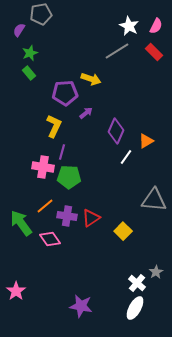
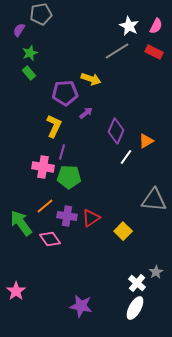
red rectangle: rotated 18 degrees counterclockwise
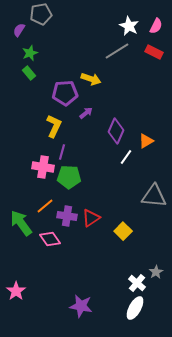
gray triangle: moved 4 px up
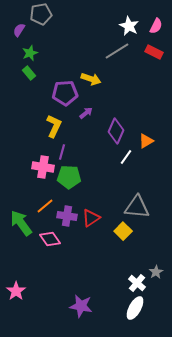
gray triangle: moved 17 px left, 11 px down
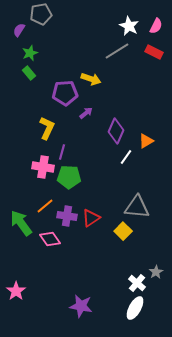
yellow L-shape: moved 7 px left, 2 px down
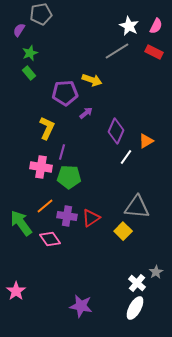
yellow arrow: moved 1 px right, 1 px down
pink cross: moved 2 px left
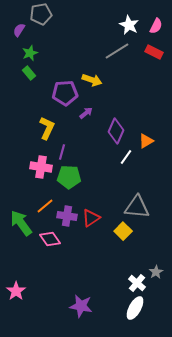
white star: moved 1 px up
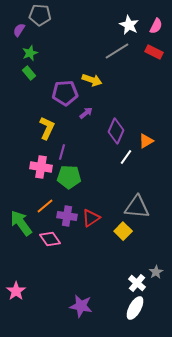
gray pentagon: moved 1 px left, 1 px down; rotated 15 degrees clockwise
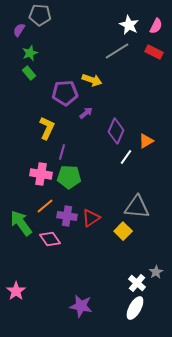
pink cross: moved 7 px down
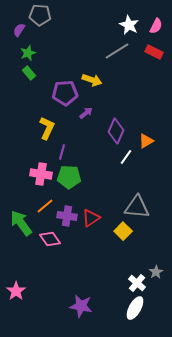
green star: moved 2 px left
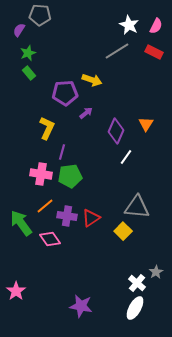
orange triangle: moved 17 px up; rotated 28 degrees counterclockwise
green pentagon: moved 1 px right, 1 px up; rotated 10 degrees counterclockwise
